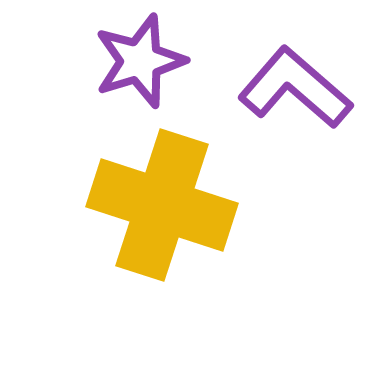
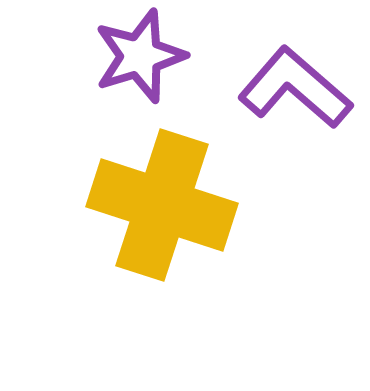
purple star: moved 5 px up
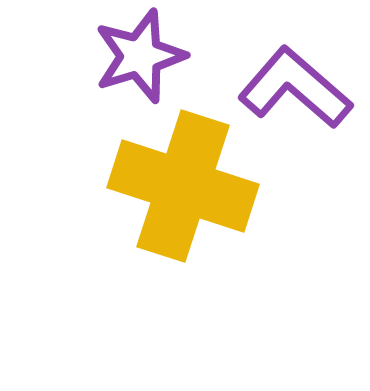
yellow cross: moved 21 px right, 19 px up
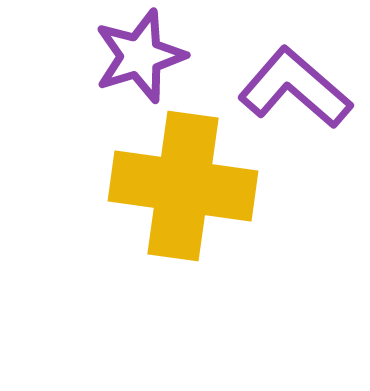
yellow cross: rotated 10 degrees counterclockwise
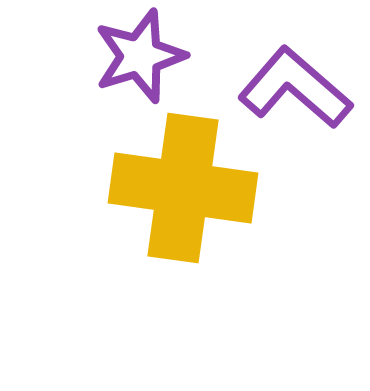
yellow cross: moved 2 px down
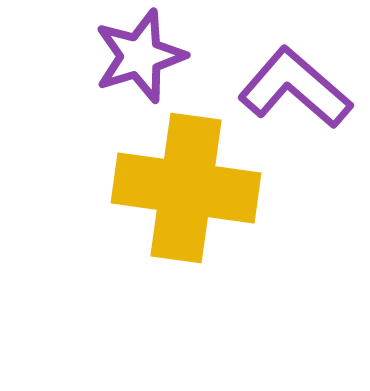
yellow cross: moved 3 px right
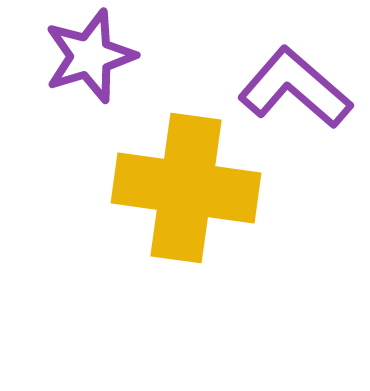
purple star: moved 50 px left
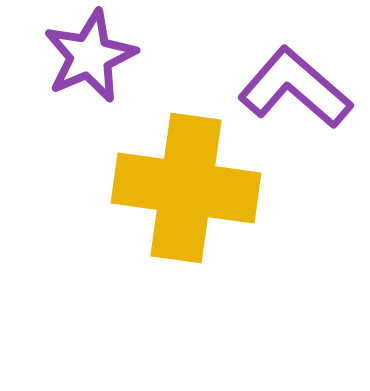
purple star: rotated 6 degrees counterclockwise
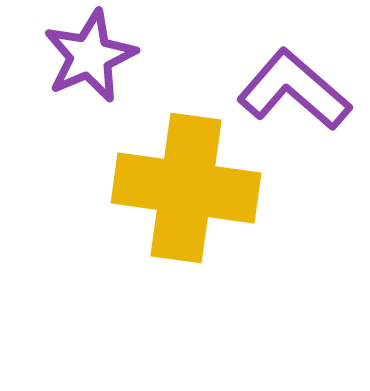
purple L-shape: moved 1 px left, 2 px down
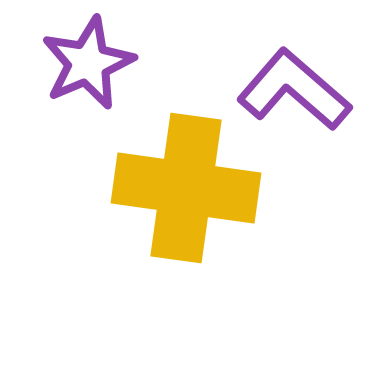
purple star: moved 2 px left, 7 px down
